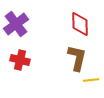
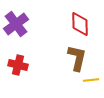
red cross: moved 2 px left, 5 px down
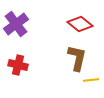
red diamond: rotated 50 degrees counterclockwise
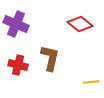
purple cross: rotated 30 degrees counterclockwise
brown L-shape: moved 27 px left
yellow line: moved 2 px down
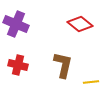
brown L-shape: moved 13 px right, 7 px down
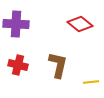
purple cross: rotated 20 degrees counterclockwise
brown L-shape: moved 5 px left
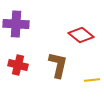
red diamond: moved 1 px right, 11 px down
yellow line: moved 1 px right, 2 px up
